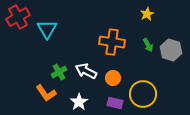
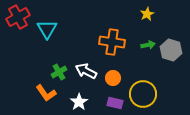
green arrow: rotated 72 degrees counterclockwise
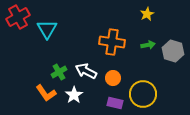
gray hexagon: moved 2 px right, 1 px down
white star: moved 5 px left, 7 px up
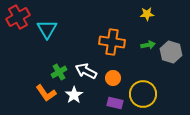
yellow star: rotated 24 degrees clockwise
gray hexagon: moved 2 px left, 1 px down
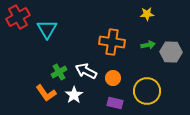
gray hexagon: rotated 15 degrees counterclockwise
yellow circle: moved 4 px right, 3 px up
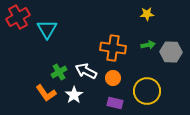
orange cross: moved 1 px right, 6 px down
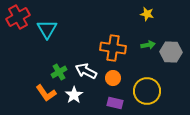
yellow star: rotated 16 degrees clockwise
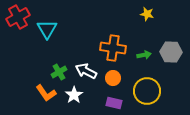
green arrow: moved 4 px left, 10 px down
purple rectangle: moved 1 px left
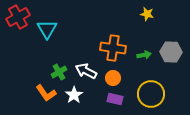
yellow circle: moved 4 px right, 3 px down
purple rectangle: moved 1 px right, 4 px up
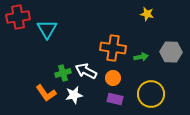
red cross: rotated 20 degrees clockwise
green arrow: moved 3 px left, 2 px down
green cross: moved 4 px right, 1 px down; rotated 14 degrees clockwise
white star: rotated 24 degrees clockwise
